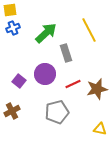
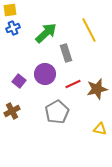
gray pentagon: rotated 15 degrees counterclockwise
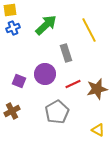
green arrow: moved 8 px up
purple square: rotated 16 degrees counterclockwise
yellow triangle: moved 2 px left, 1 px down; rotated 16 degrees clockwise
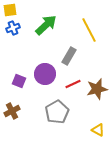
gray rectangle: moved 3 px right, 3 px down; rotated 48 degrees clockwise
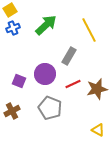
yellow square: rotated 24 degrees counterclockwise
gray pentagon: moved 7 px left, 4 px up; rotated 20 degrees counterclockwise
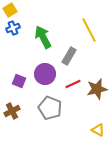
green arrow: moved 3 px left, 12 px down; rotated 75 degrees counterclockwise
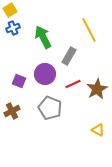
brown star: rotated 15 degrees counterclockwise
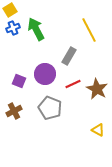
green arrow: moved 7 px left, 8 px up
brown star: rotated 15 degrees counterclockwise
brown cross: moved 2 px right
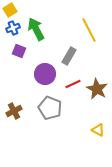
purple square: moved 30 px up
